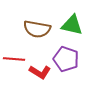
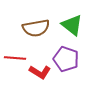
green triangle: rotated 25 degrees clockwise
brown semicircle: moved 1 px left, 1 px up; rotated 20 degrees counterclockwise
red line: moved 1 px right, 1 px up
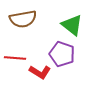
brown semicircle: moved 13 px left, 9 px up
purple pentagon: moved 4 px left, 5 px up
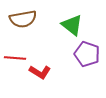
purple pentagon: moved 25 px right
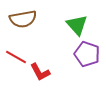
green triangle: moved 5 px right; rotated 10 degrees clockwise
red line: moved 1 px right, 1 px up; rotated 25 degrees clockwise
red L-shape: rotated 30 degrees clockwise
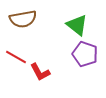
green triangle: rotated 10 degrees counterclockwise
purple pentagon: moved 2 px left
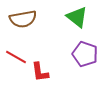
green triangle: moved 8 px up
red L-shape: rotated 20 degrees clockwise
